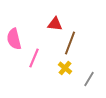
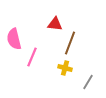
pink line: moved 2 px left, 1 px up
yellow cross: rotated 24 degrees counterclockwise
gray line: moved 1 px left, 3 px down
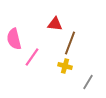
pink line: rotated 12 degrees clockwise
yellow cross: moved 2 px up
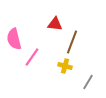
brown line: moved 2 px right, 1 px up
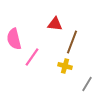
gray line: moved 1 px left, 2 px down
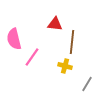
brown line: rotated 15 degrees counterclockwise
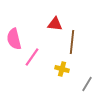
yellow cross: moved 3 px left, 3 px down
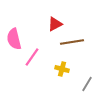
red triangle: rotated 35 degrees counterclockwise
brown line: rotated 75 degrees clockwise
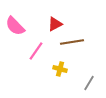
pink semicircle: moved 1 px right, 13 px up; rotated 30 degrees counterclockwise
pink line: moved 4 px right, 6 px up
yellow cross: moved 2 px left
gray line: moved 2 px right, 1 px up
